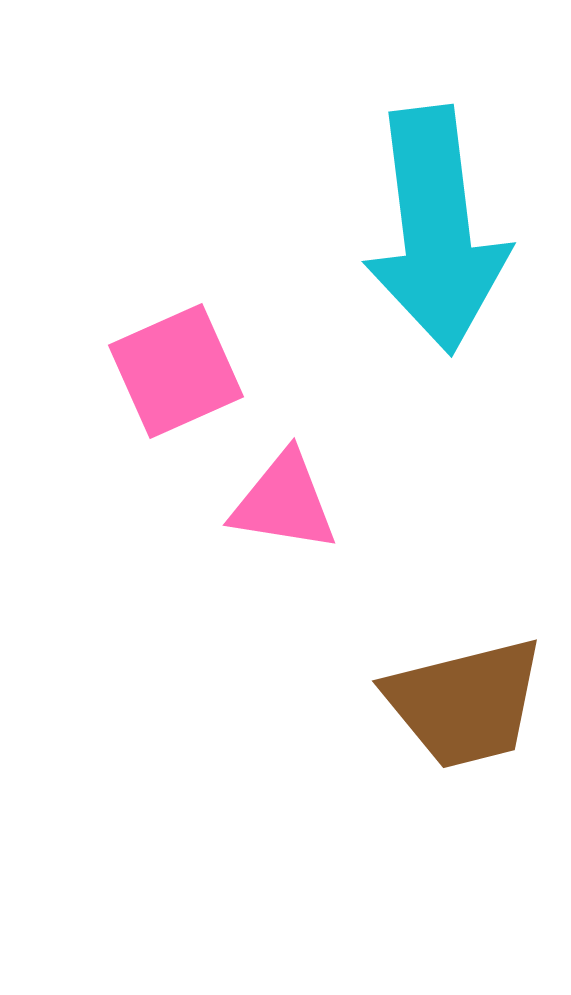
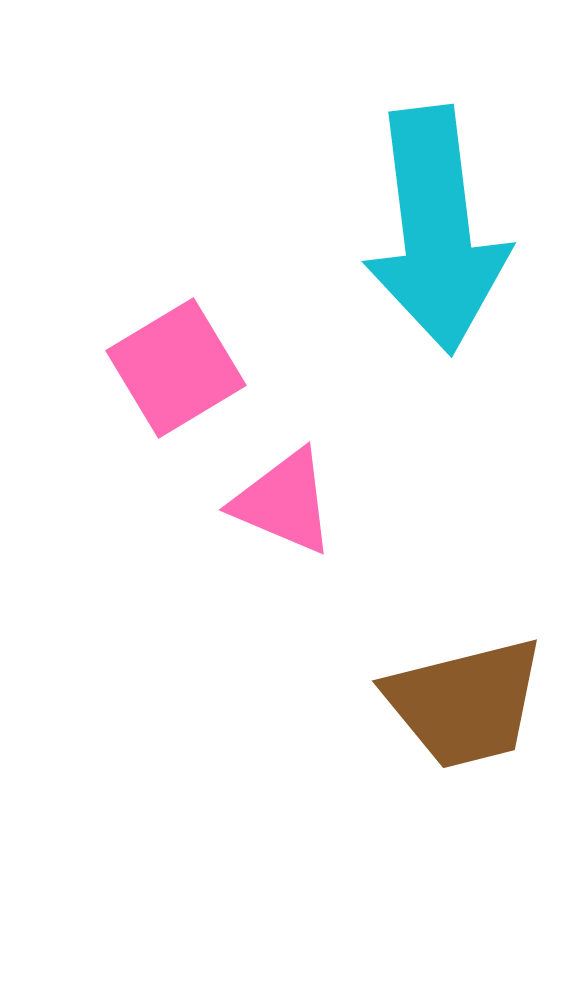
pink square: moved 3 px up; rotated 7 degrees counterclockwise
pink triangle: rotated 14 degrees clockwise
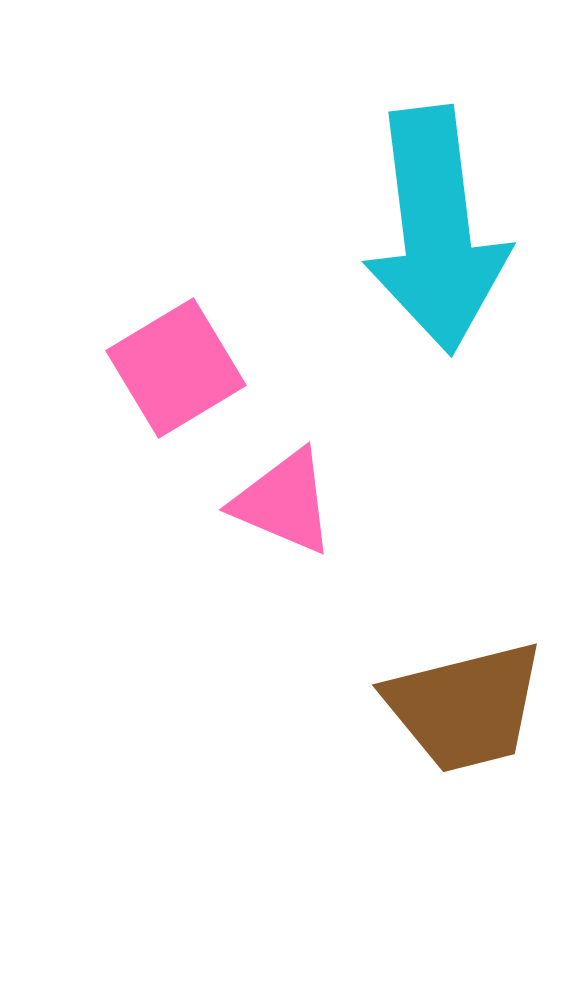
brown trapezoid: moved 4 px down
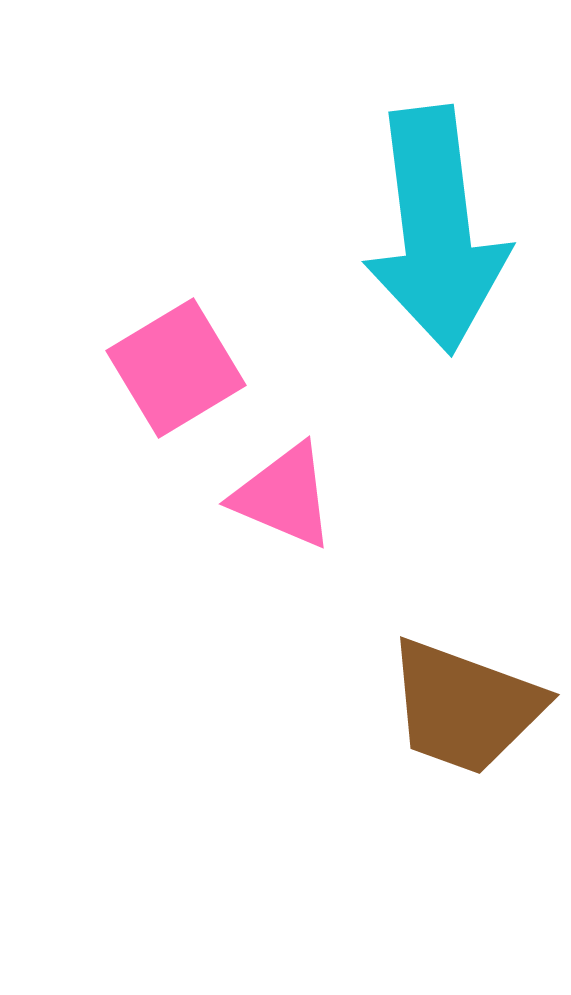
pink triangle: moved 6 px up
brown trapezoid: rotated 34 degrees clockwise
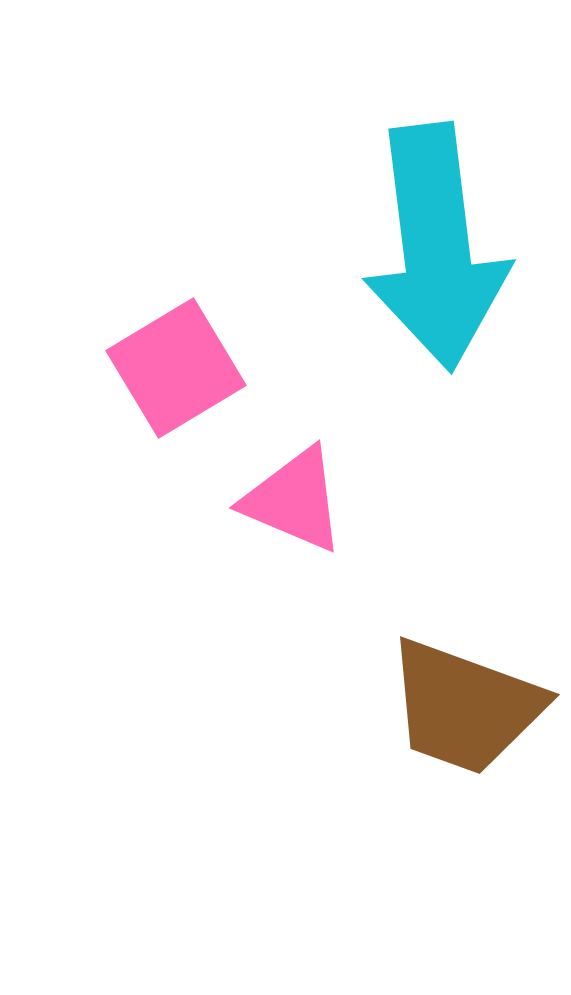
cyan arrow: moved 17 px down
pink triangle: moved 10 px right, 4 px down
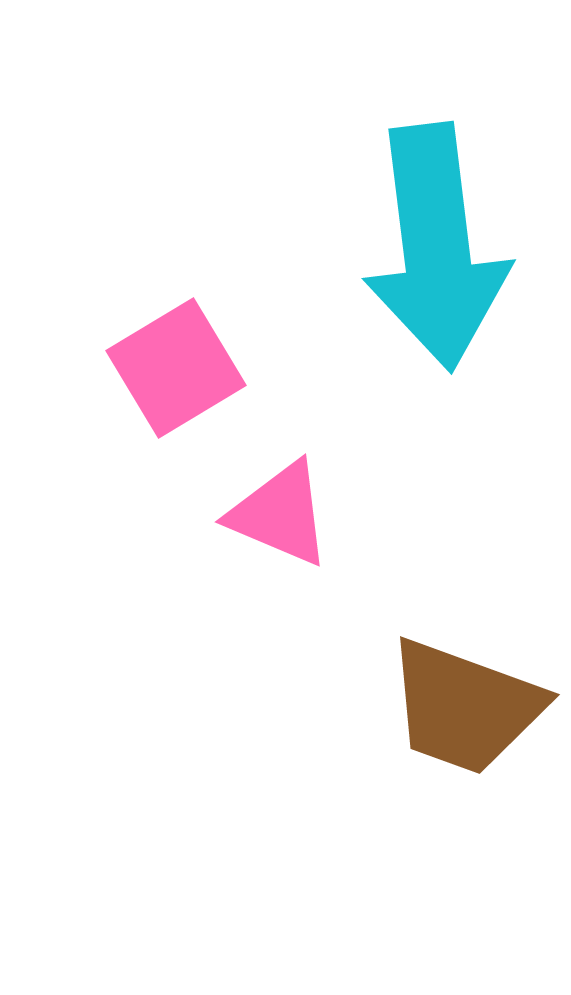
pink triangle: moved 14 px left, 14 px down
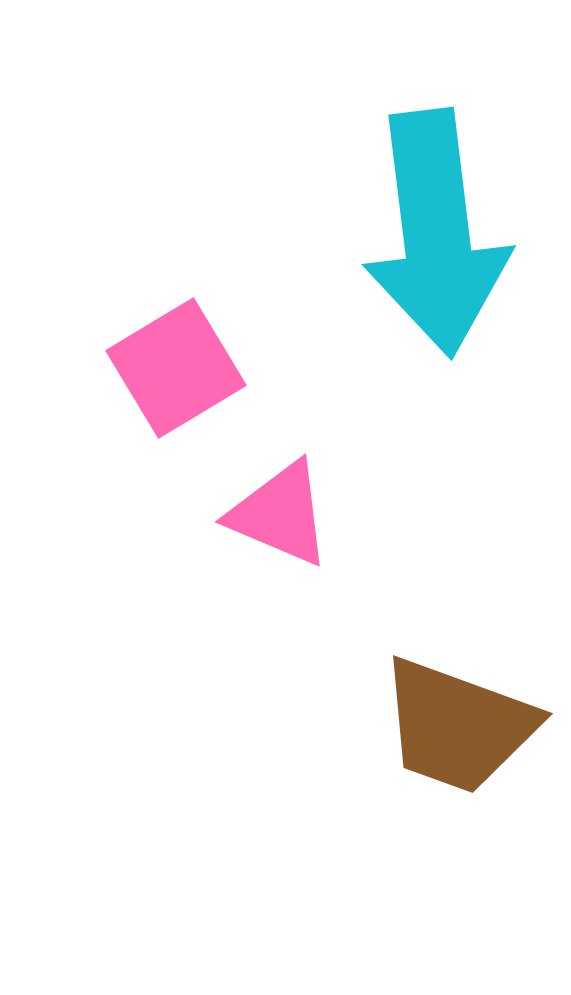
cyan arrow: moved 14 px up
brown trapezoid: moved 7 px left, 19 px down
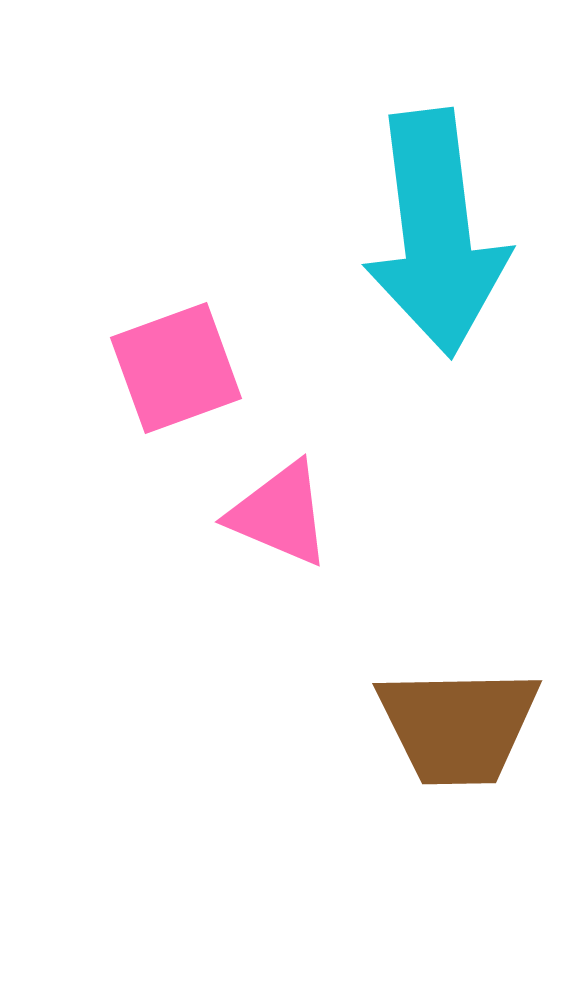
pink square: rotated 11 degrees clockwise
brown trapezoid: rotated 21 degrees counterclockwise
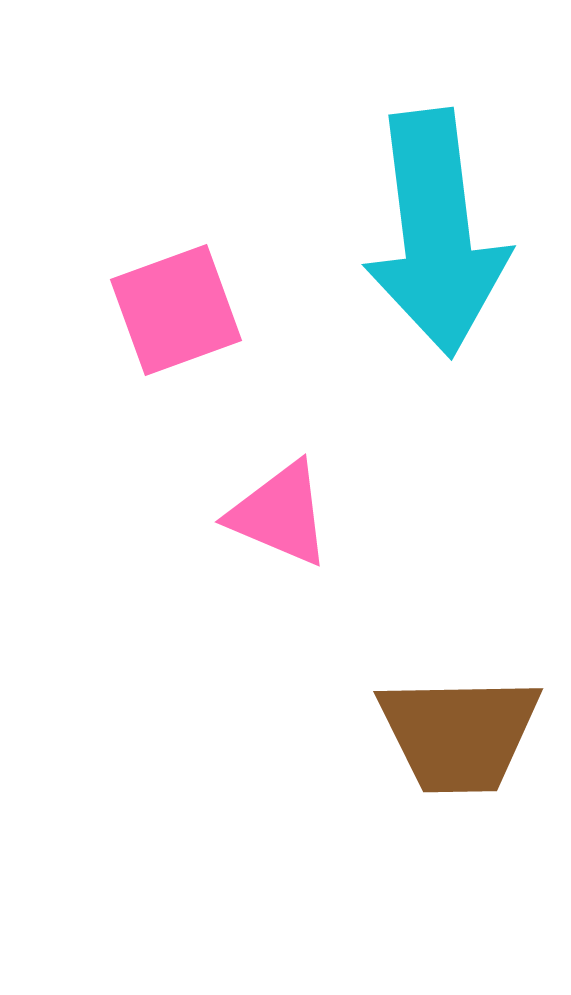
pink square: moved 58 px up
brown trapezoid: moved 1 px right, 8 px down
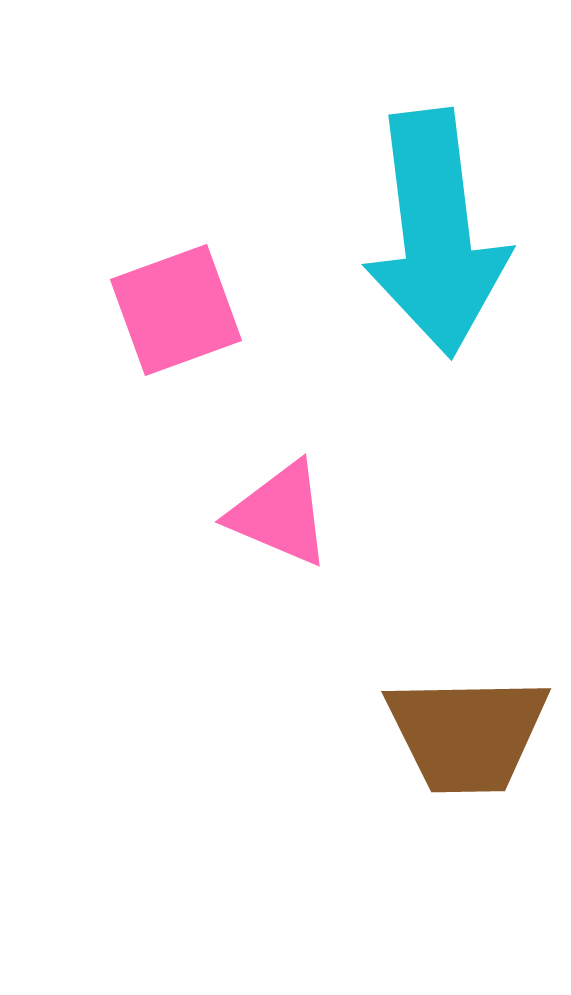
brown trapezoid: moved 8 px right
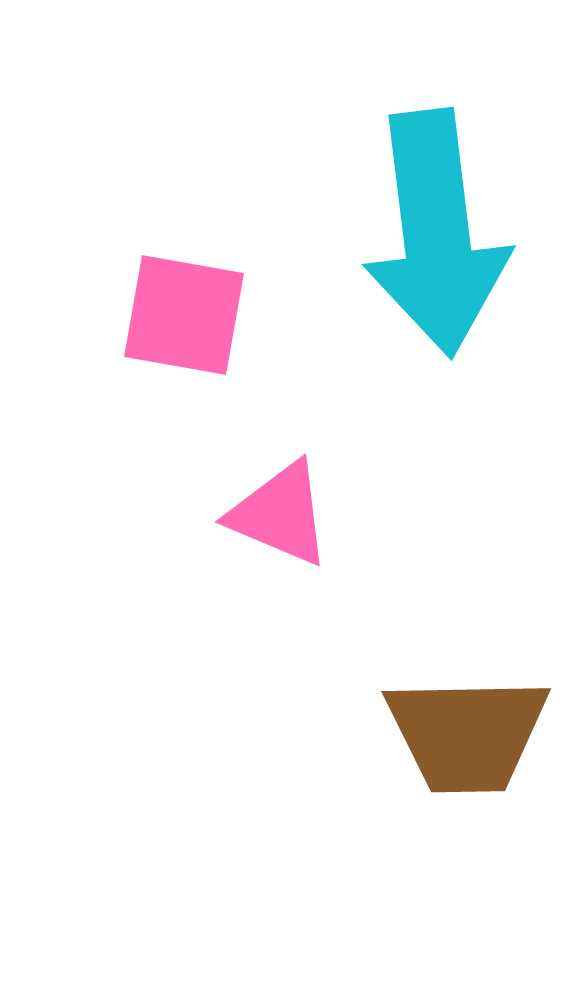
pink square: moved 8 px right, 5 px down; rotated 30 degrees clockwise
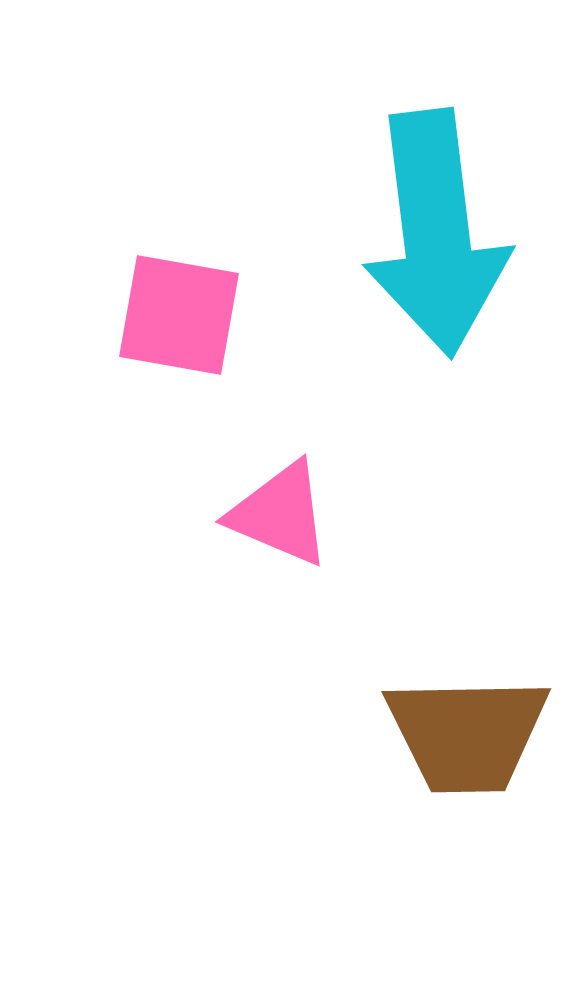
pink square: moved 5 px left
